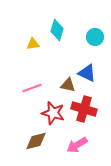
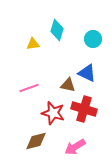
cyan circle: moved 2 px left, 2 px down
pink line: moved 3 px left
pink arrow: moved 2 px left, 2 px down
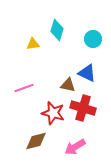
pink line: moved 5 px left
red cross: moved 1 px left, 1 px up
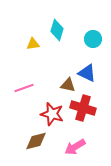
red star: moved 1 px left, 1 px down
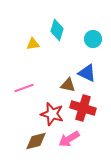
pink arrow: moved 6 px left, 8 px up
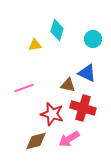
yellow triangle: moved 2 px right, 1 px down
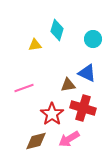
brown triangle: rotated 21 degrees counterclockwise
red star: rotated 20 degrees clockwise
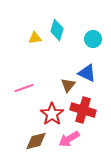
yellow triangle: moved 7 px up
brown triangle: rotated 42 degrees counterclockwise
red cross: moved 2 px down
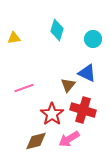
yellow triangle: moved 21 px left
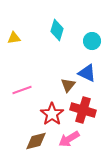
cyan circle: moved 1 px left, 2 px down
pink line: moved 2 px left, 2 px down
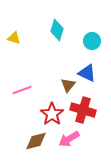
yellow triangle: rotated 24 degrees clockwise
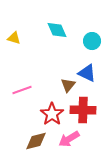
cyan diamond: rotated 40 degrees counterclockwise
red cross: rotated 15 degrees counterclockwise
